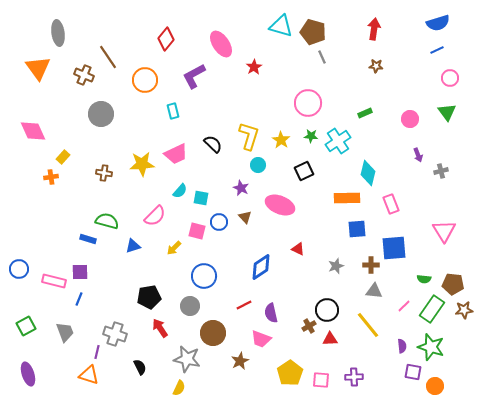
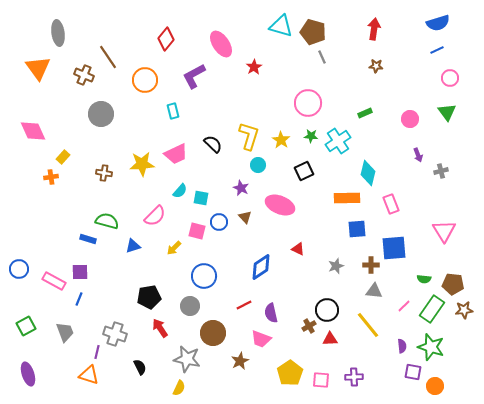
pink rectangle at (54, 281): rotated 15 degrees clockwise
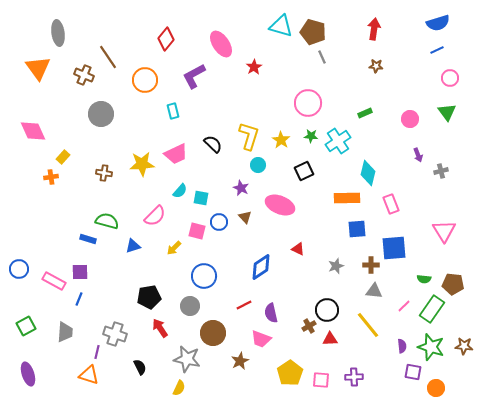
brown star at (464, 310): moved 36 px down; rotated 12 degrees clockwise
gray trapezoid at (65, 332): rotated 25 degrees clockwise
orange circle at (435, 386): moved 1 px right, 2 px down
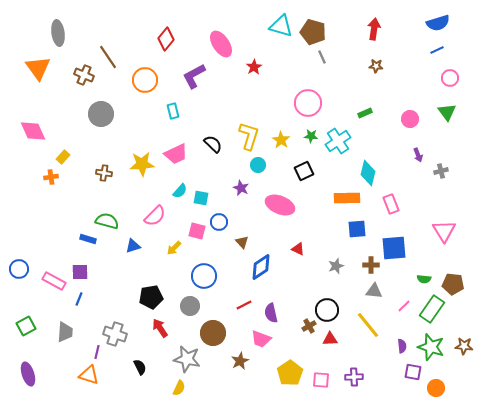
brown triangle at (245, 217): moved 3 px left, 25 px down
black pentagon at (149, 297): moved 2 px right
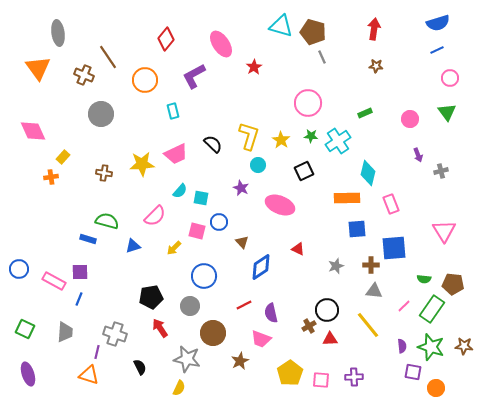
green square at (26, 326): moved 1 px left, 3 px down; rotated 36 degrees counterclockwise
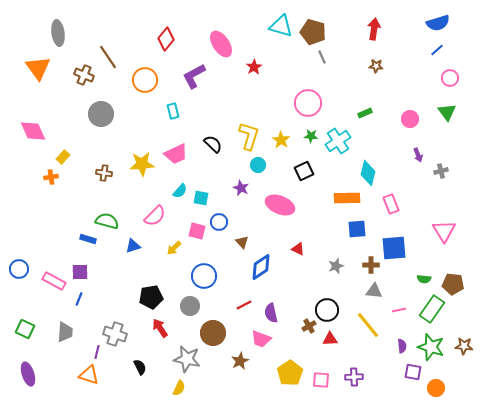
blue line at (437, 50): rotated 16 degrees counterclockwise
pink line at (404, 306): moved 5 px left, 4 px down; rotated 32 degrees clockwise
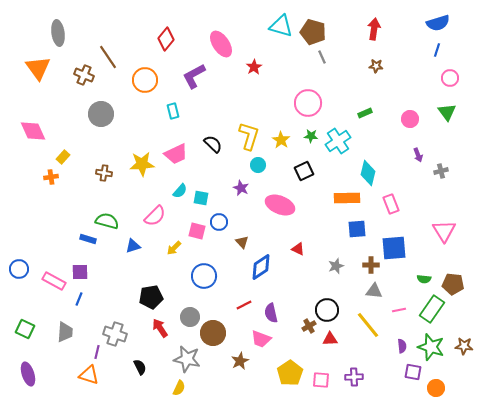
blue line at (437, 50): rotated 32 degrees counterclockwise
gray circle at (190, 306): moved 11 px down
